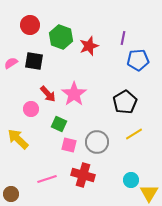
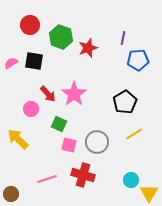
red star: moved 1 px left, 2 px down
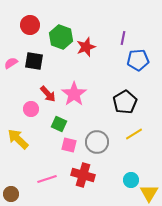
red star: moved 2 px left, 1 px up
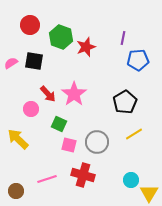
brown circle: moved 5 px right, 3 px up
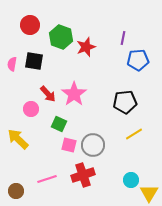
pink semicircle: moved 1 px right, 1 px down; rotated 48 degrees counterclockwise
black pentagon: rotated 25 degrees clockwise
gray circle: moved 4 px left, 3 px down
red cross: rotated 35 degrees counterclockwise
